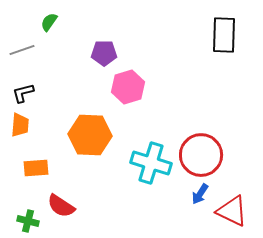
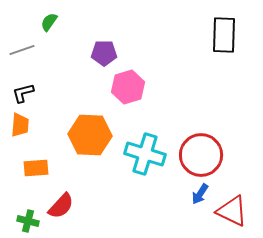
cyan cross: moved 6 px left, 9 px up
red semicircle: rotated 80 degrees counterclockwise
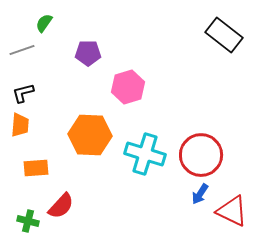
green semicircle: moved 5 px left, 1 px down
black rectangle: rotated 54 degrees counterclockwise
purple pentagon: moved 16 px left
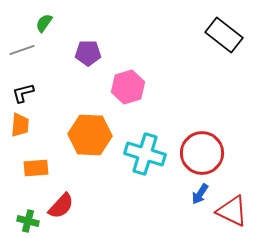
red circle: moved 1 px right, 2 px up
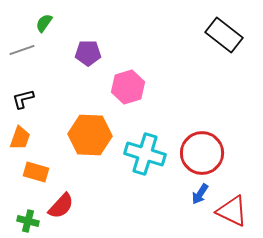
black L-shape: moved 6 px down
orange trapezoid: moved 13 px down; rotated 15 degrees clockwise
orange rectangle: moved 4 px down; rotated 20 degrees clockwise
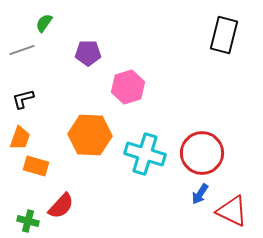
black rectangle: rotated 66 degrees clockwise
orange rectangle: moved 6 px up
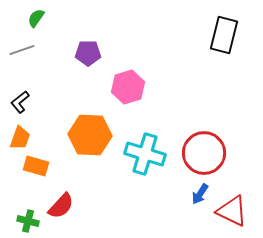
green semicircle: moved 8 px left, 5 px up
black L-shape: moved 3 px left, 3 px down; rotated 25 degrees counterclockwise
red circle: moved 2 px right
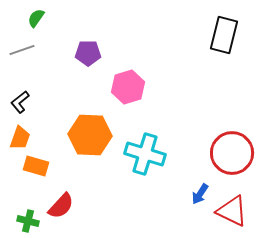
red circle: moved 28 px right
